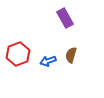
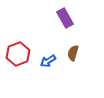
brown semicircle: moved 2 px right, 2 px up
blue arrow: rotated 14 degrees counterclockwise
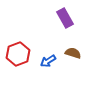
brown semicircle: rotated 91 degrees clockwise
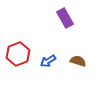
brown semicircle: moved 5 px right, 8 px down
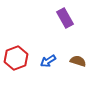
red hexagon: moved 2 px left, 4 px down
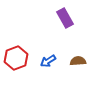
brown semicircle: rotated 21 degrees counterclockwise
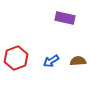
purple rectangle: rotated 48 degrees counterclockwise
blue arrow: moved 3 px right
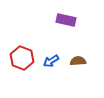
purple rectangle: moved 1 px right, 2 px down
red hexagon: moved 6 px right; rotated 20 degrees counterclockwise
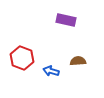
blue arrow: moved 10 px down; rotated 49 degrees clockwise
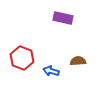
purple rectangle: moved 3 px left, 2 px up
